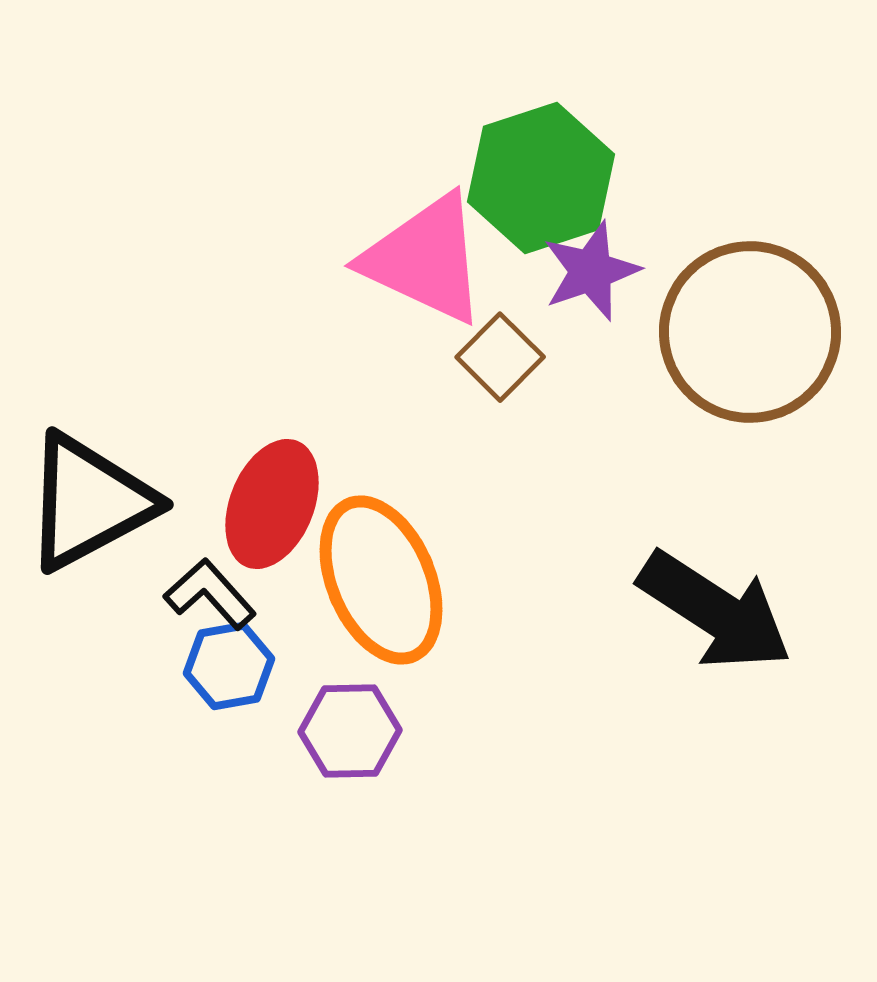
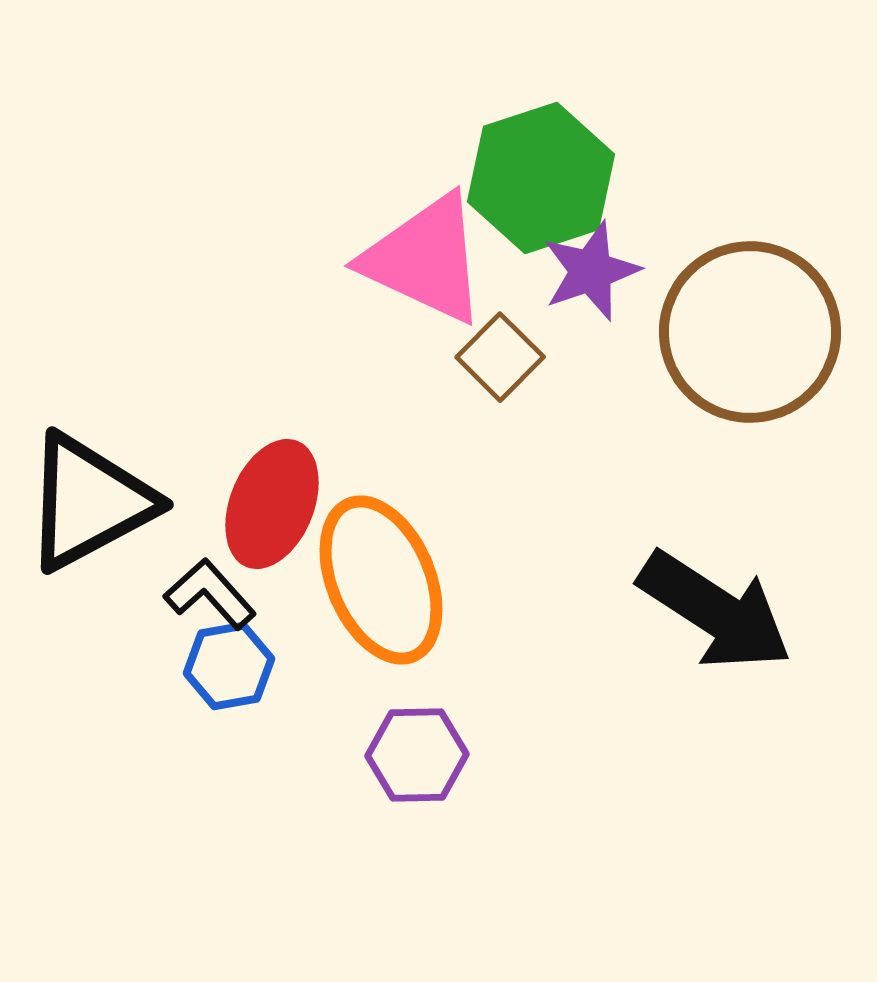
purple hexagon: moved 67 px right, 24 px down
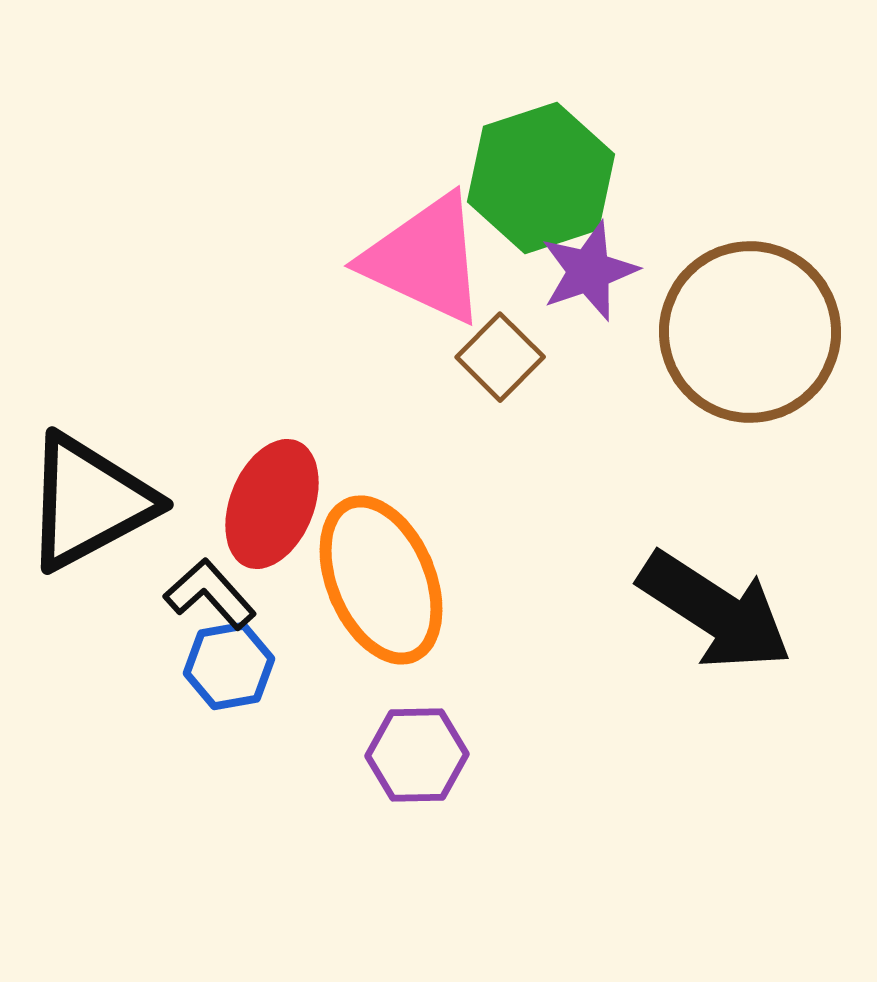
purple star: moved 2 px left
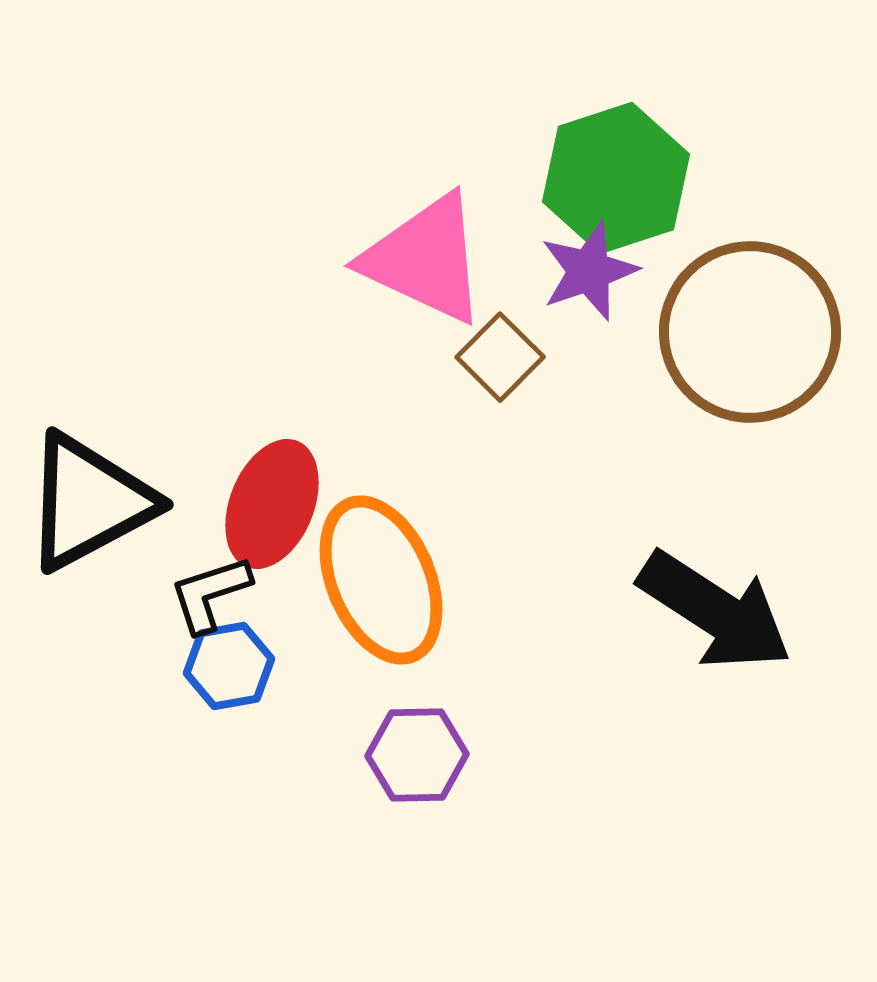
green hexagon: moved 75 px right
black L-shape: rotated 66 degrees counterclockwise
